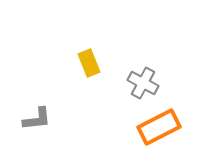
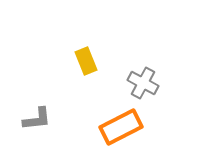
yellow rectangle: moved 3 px left, 2 px up
orange rectangle: moved 38 px left
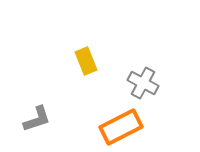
gray L-shape: rotated 12 degrees counterclockwise
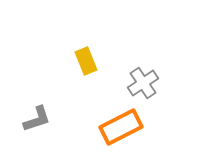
gray cross: rotated 28 degrees clockwise
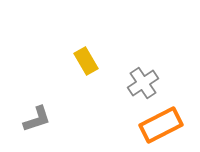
yellow rectangle: rotated 8 degrees counterclockwise
orange rectangle: moved 40 px right, 2 px up
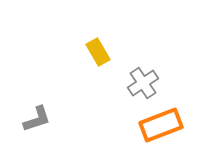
yellow rectangle: moved 12 px right, 9 px up
orange rectangle: rotated 6 degrees clockwise
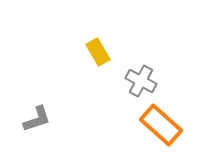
gray cross: moved 2 px left, 2 px up; rotated 28 degrees counterclockwise
orange rectangle: rotated 63 degrees clockwise
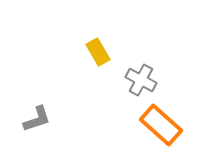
gray cross: moved 1 px up
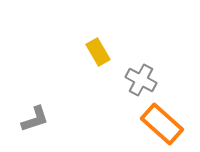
gray L-shape: moved 2 px left
orange rectangle: moved 1 px right, 1 px up
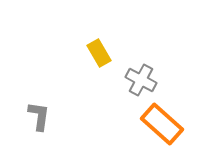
yellow rectangle: moved 1 px right, 1 px down
gray L-shape: moved 4 px right, 3 px up; rotated 64 degrees counterclockwise
